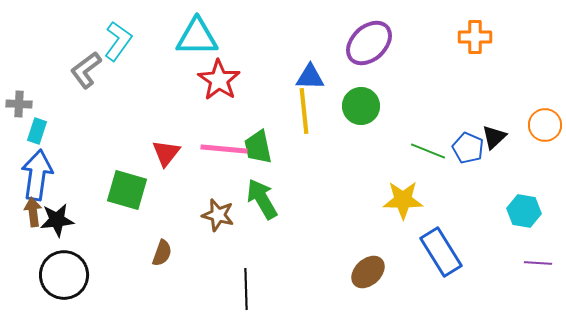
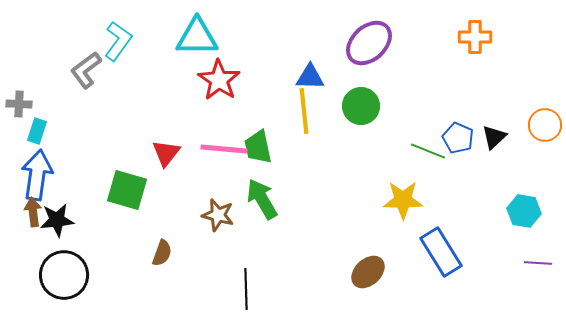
blue pentagon: moved 10 px left, 10 px up
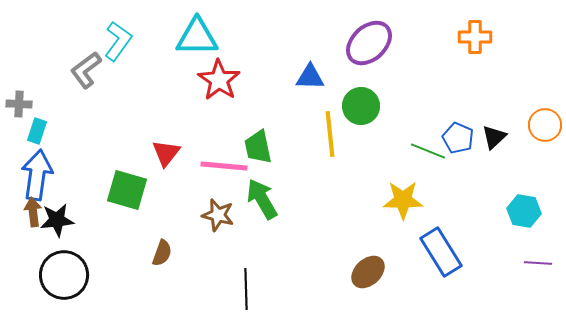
yellow line: moved 26 px right, 23 px down
pink line: moved 17 px down
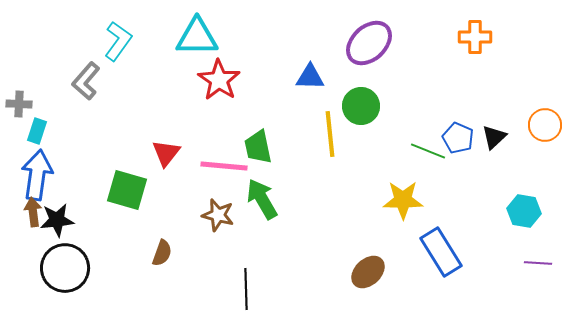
gray L-shape: moved 11 px down; rotated 12 degrees counterclockwise
black circle: moved 1 px right, 7 px up
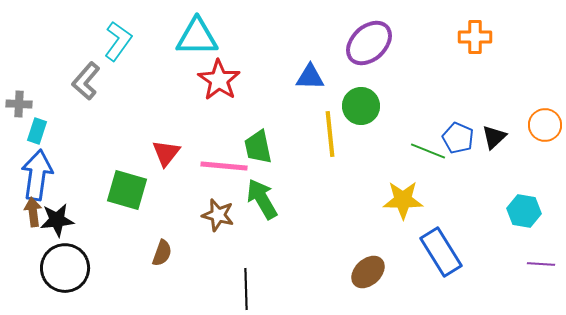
purple line: moved 3 px right, 1 px down
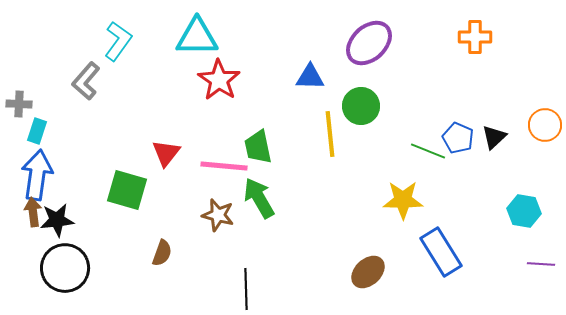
green arrow: moved 3 px left, 1 px up
